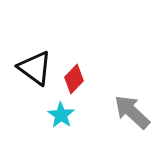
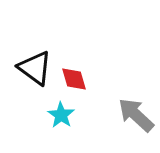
red diamond: rotated 60 degrees counterclockwise
gray arrow: moved 4 px right, 3 px down
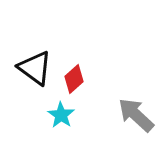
red diamond: rotated 64 degrees clockwise
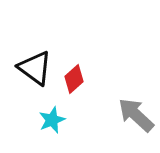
cyan star: moved 9 px left, 5 px down; rotated 16 degrees clockwise
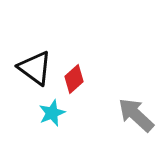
cyan star: moved 7 px up
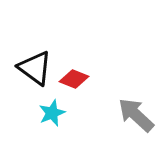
red diamond: rotated 64 degrees clockwise
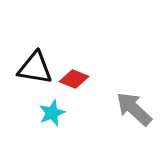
black triangle: rotated 27 degrees counterclockwise
gray arrow: moved 2 px left, 6 px up
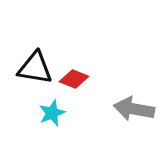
gray arrow: rotated 33 degrees counterclockwise
